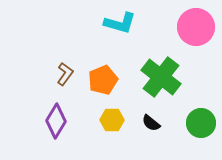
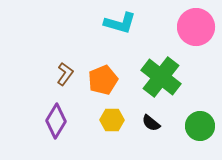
green circle: moved 1 px left, 3 px down
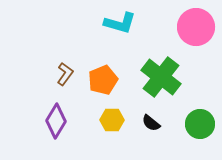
green circle: moved 2 px up
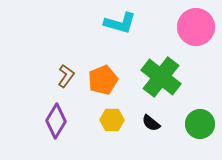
brown L-shape: moved 1 px right, 2 px down
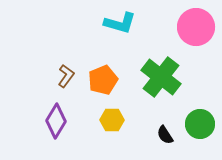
black semicircle: moved 14 px right, 12 px down; rotated 18 degrees clockwise
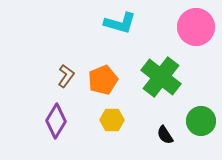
green circle: moved 1 px right, 3 px up
